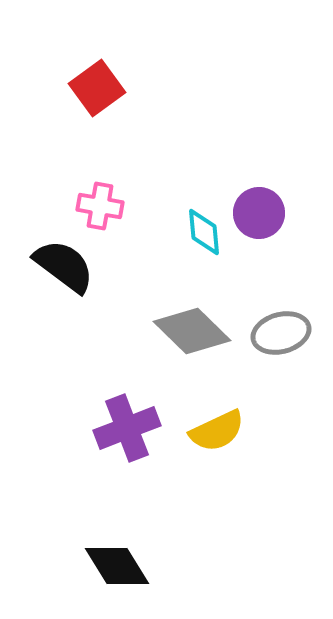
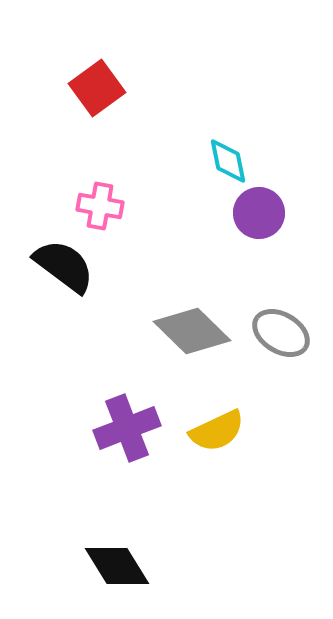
cyan diamond: moved 24 px right, 71 px up; rotated 6 degrees counterclockwise
gray ellipse: rotated 46 degrees clockwise
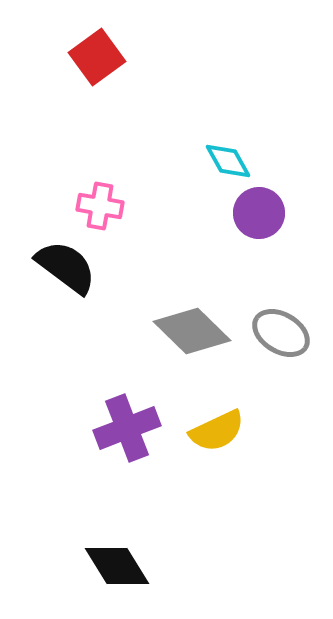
red square: moved 31 px up
cyan diamond: rotated 18 degrees counterclockwise
black semicircle: moved 2 px right, 1 px down
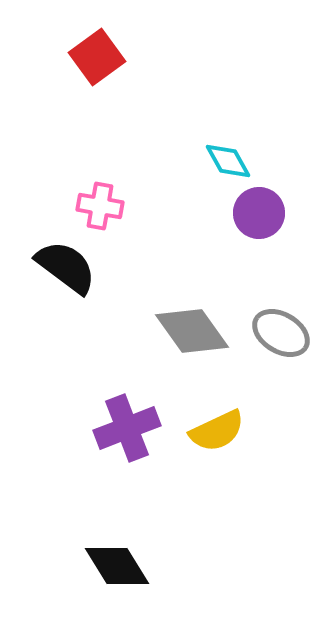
gray diamond: rotated 10 degrees clockwise
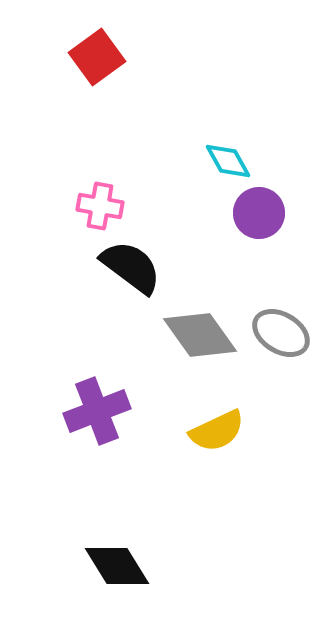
black semicircle: moved 65 px right
gray diamond: moved 8 px right, 4 px down
purple cross: moved 30 px left, 17 px up
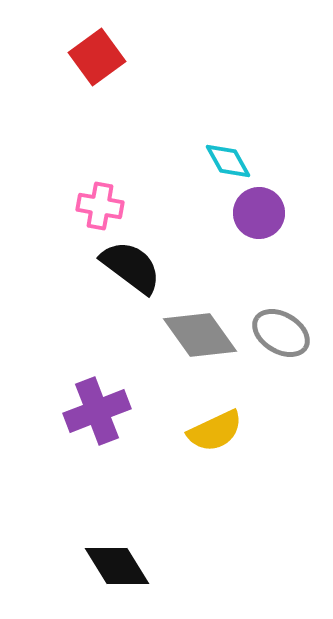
yellow semicircle: moved 2 px left
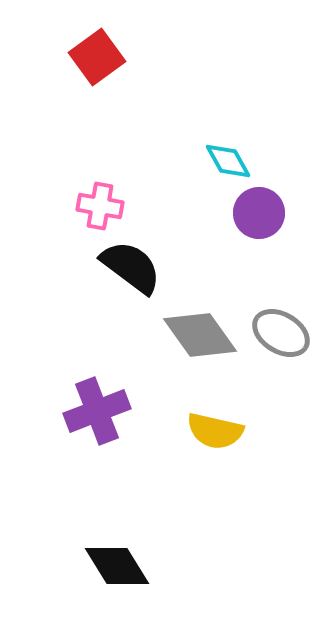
yellow semicircle: rotated 38 degrees clockwise
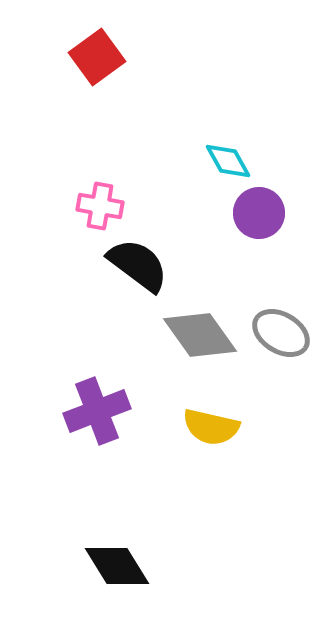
black semicircle: moved 7 px right, 2 px up
yellow semicircle: moved 4 px left, 4 px up
